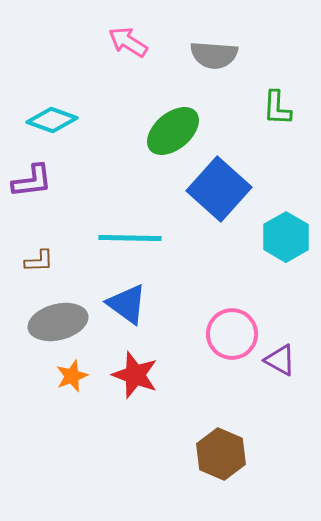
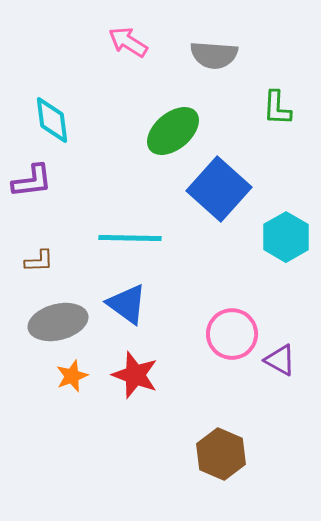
cyan diamond: rotated 63 degrees clockwise
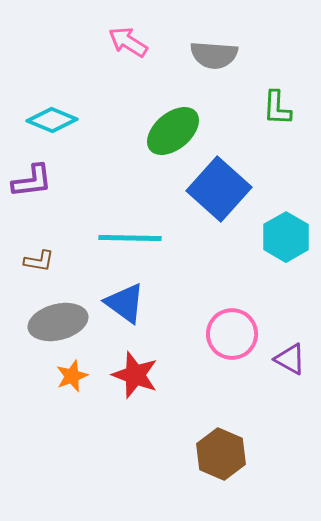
cyan diamond: rotated 60 degrees counterclockwise
brown L-shape: rotated 12 degrees clockwise
blue triangle: moved 2 px left, 1 px up
purple triangle: moved 10 px right, 1 px up
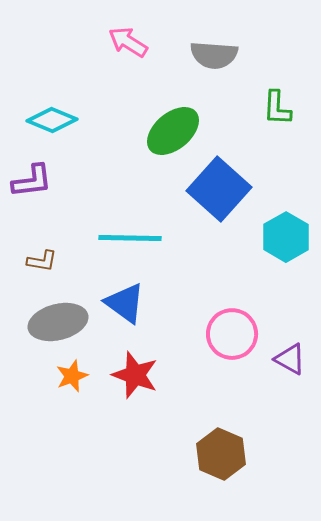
brown L-shape: moved 3 px right
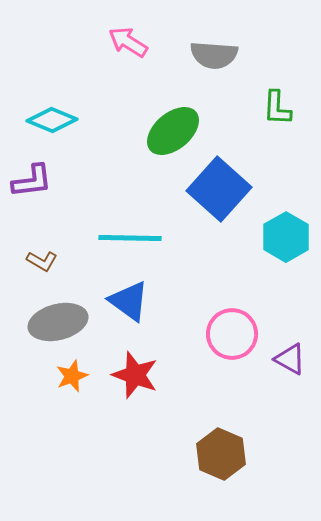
brown L-shape: rotated 20 degrees clockwise
blue triangle: moved 4 px right, 2 px up
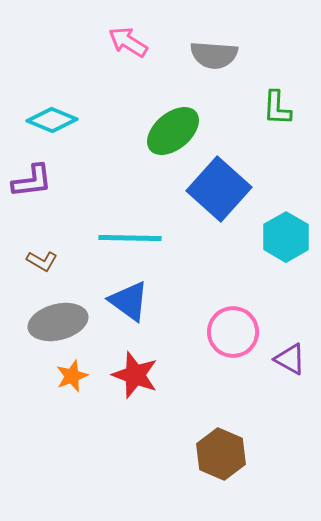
pink circle: moved 1 px right, 2 px up
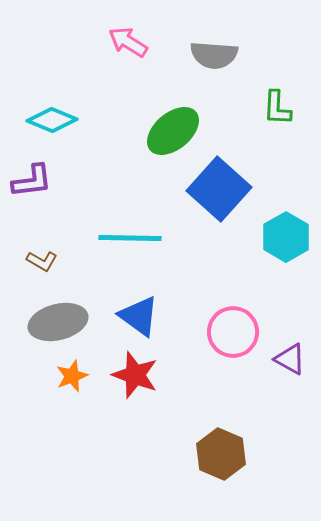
blue triangle: moved 10 px right, 15 px down
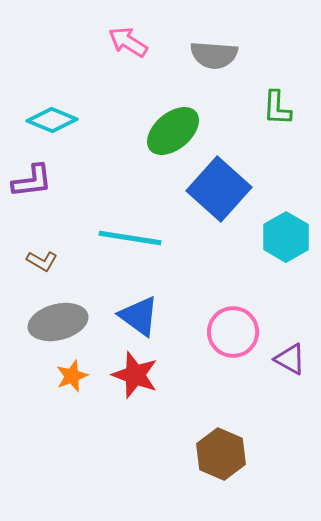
cyan line: rotated 8 degrees clockwise
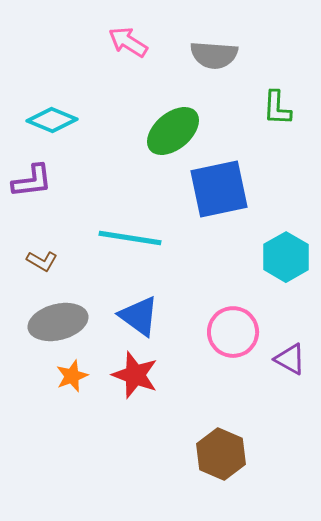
blue square: rotated 36 degrees clockwise
cyan hexagon: moved 20 px down
